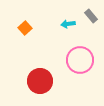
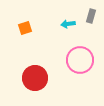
gray rectangle: rotated 56 degrees clockwise
orange square: rotated 24 degrees clockwise
red circle: moved 5 px left, 3 px up
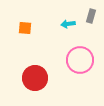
orange square: rotated 24 degrees clockwise
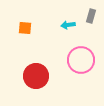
cyan arrow: moved 1 px down
pink circle: moved 1 px right
red circle: moved 1 px right, 2 px up
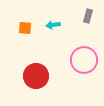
gray rectangle: moved 3 px left
cyan arrow: moved 15 px left
pink circle: moved 3 px right
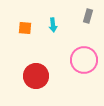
cyan arrow: rotated 88 degrees counterclockwise
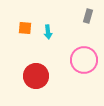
cyan arrow: moved 5 px left, 7 px down
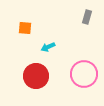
gray rectangle: moved 1 px left, 1 px down
cyan arrow: moved 15 px down; rotated 72 degrees clockwise
pink circle: moved 14 px down
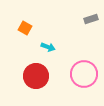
gray rectangle: moved 4 px right, 2 px down; rotated 56 degrees clockwise
orange square: rotated 24 degrees clockwise
cyan arrow: rotated 136 degrees counterclockwise
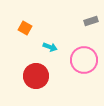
gray rectangle: moved 2 px down
cyan arrow: moved 2 px right
pink circle: moved 14 px up
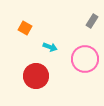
gray rectangle: moved 1 px right; rotated 40 degrees counterclockwise
pink circle: moved 1 px right, 1 px up
